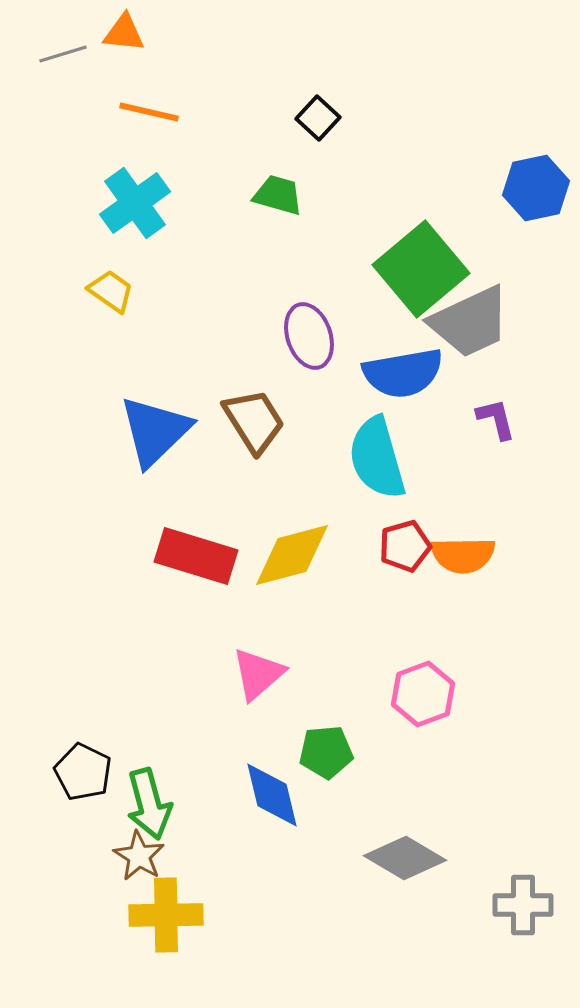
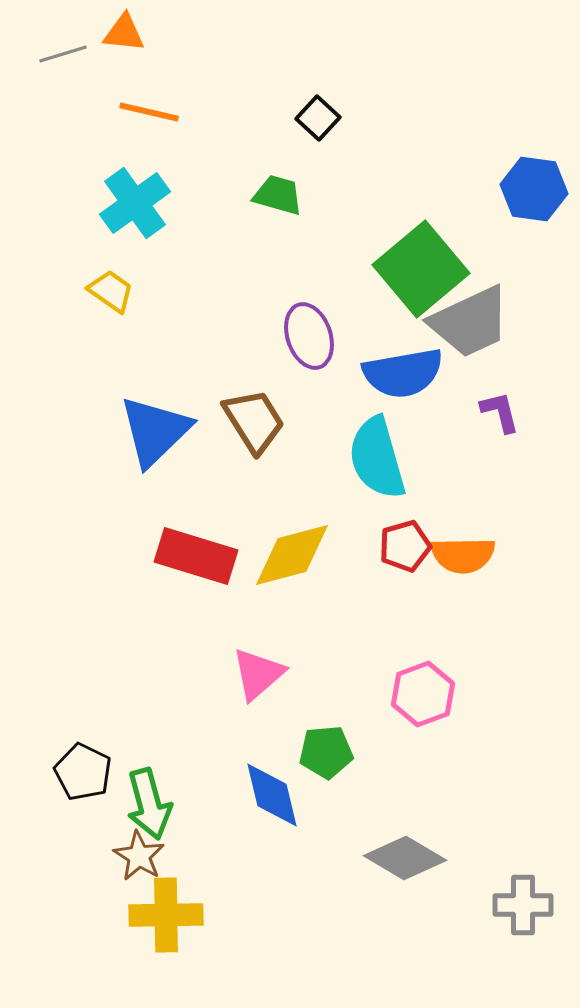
blue hexagon: moved 2 px left, 1 px down; rotated 20 degrees clockwise
purple L-shape: moved 4 px right, 7 px up
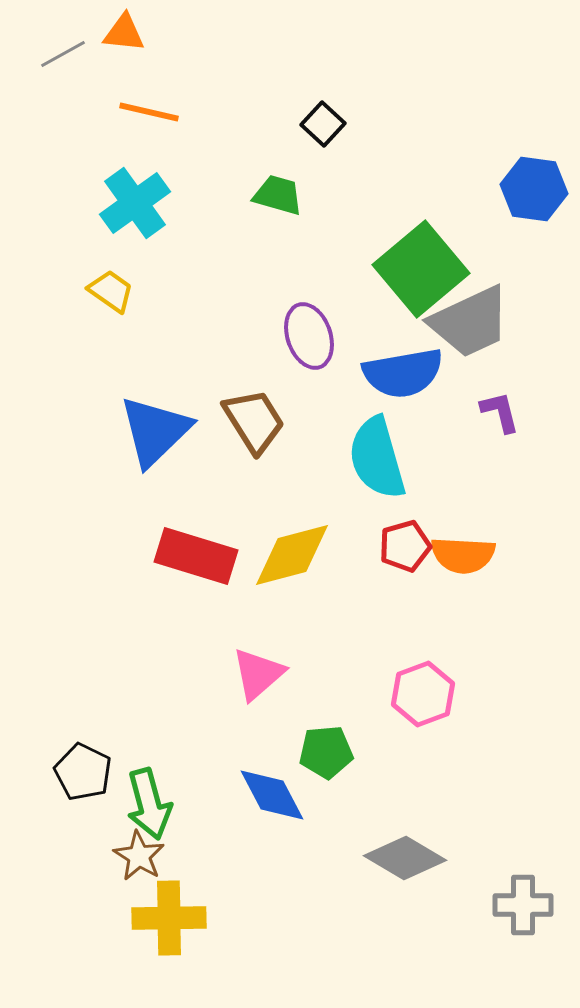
gray line: rotated 12 degrees counterclockwise
black square: moved 5 px right, 6 px down
orange semicircle: rotated 4 degrees clockwise
blue diamond: rotated 14 degrees counterclockwise
yellow cross: moved 3 px right, 3 px down
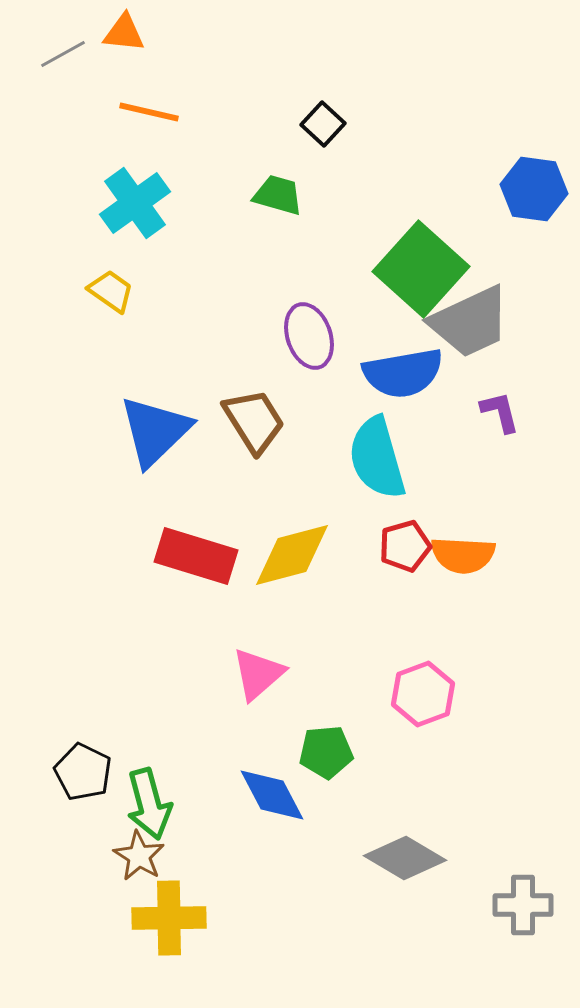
green square: rotated 8 degrees counterclockwise
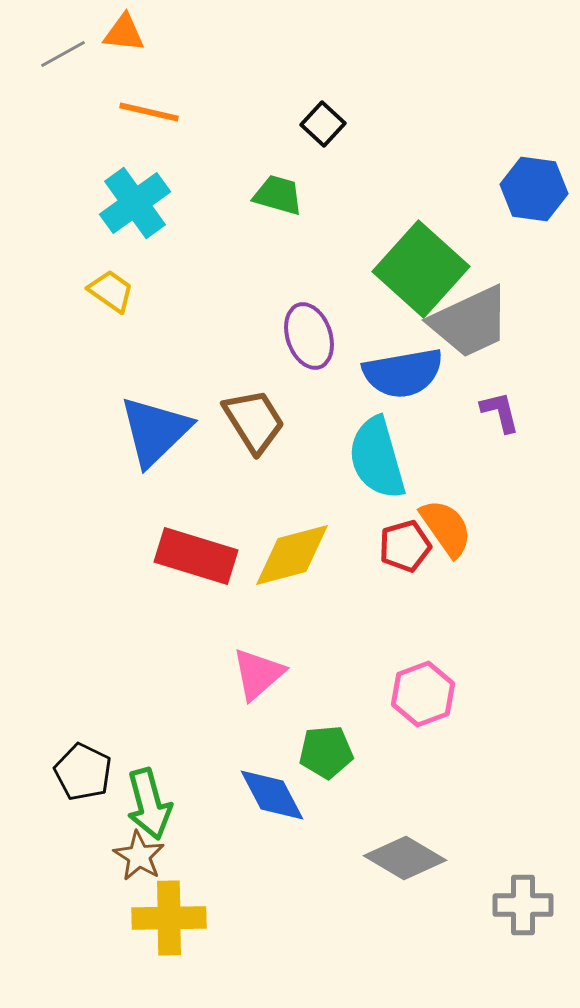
orange semicircle: moved 17 px left, 27 px up; rotated 128 degrees counterclockwise
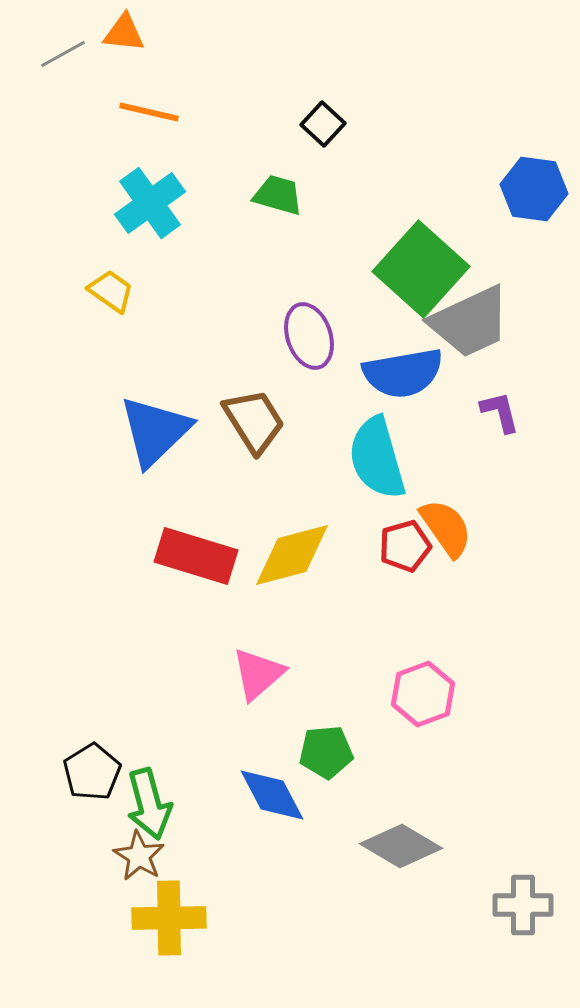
cyan cross: moved 15 px right
black pentagon: moved 9 px right; rotated 14 degrees clockwise
gray diamond: moved 4 px left, 12 px up
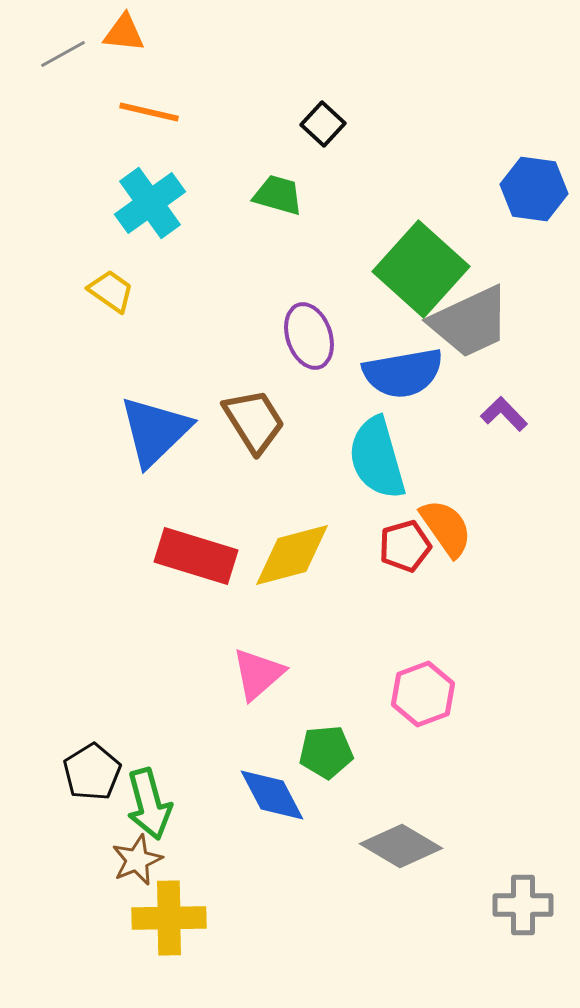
purple L-shape: moved 4 px right, 2 px down; rotated 30 degrees counterclockwise
brown star: moved 2 px left, 4 px down; rotated 18 degrees clockwise
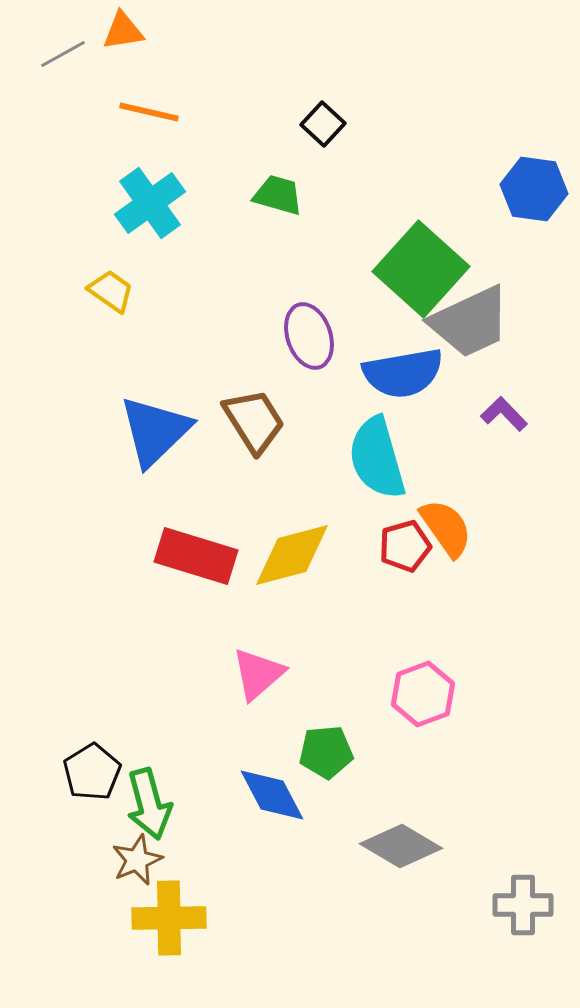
orange triangle: moved 1 px left, 2 px up; rotated 15 degrees counterclockwise
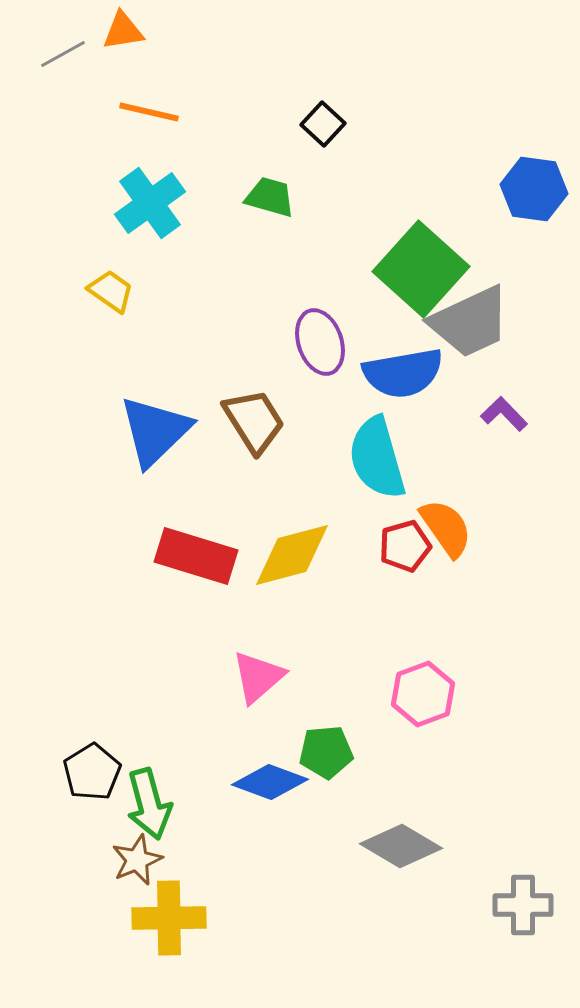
green trapezoid: moved 8 px left, 2 px down
purple ellipse: moved 11 px right, 6 px down
pink triangle: moved 3 px down
blue diamond: moved 2 px left, 13 px up; rotated 42 degrees counterclockwise
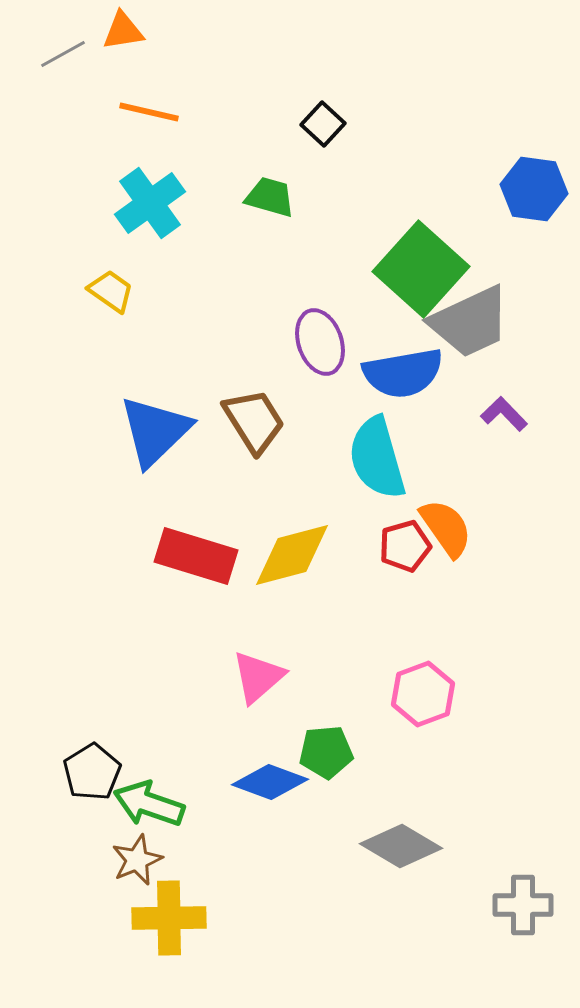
green arrow: rotated 124 degrees clockwise
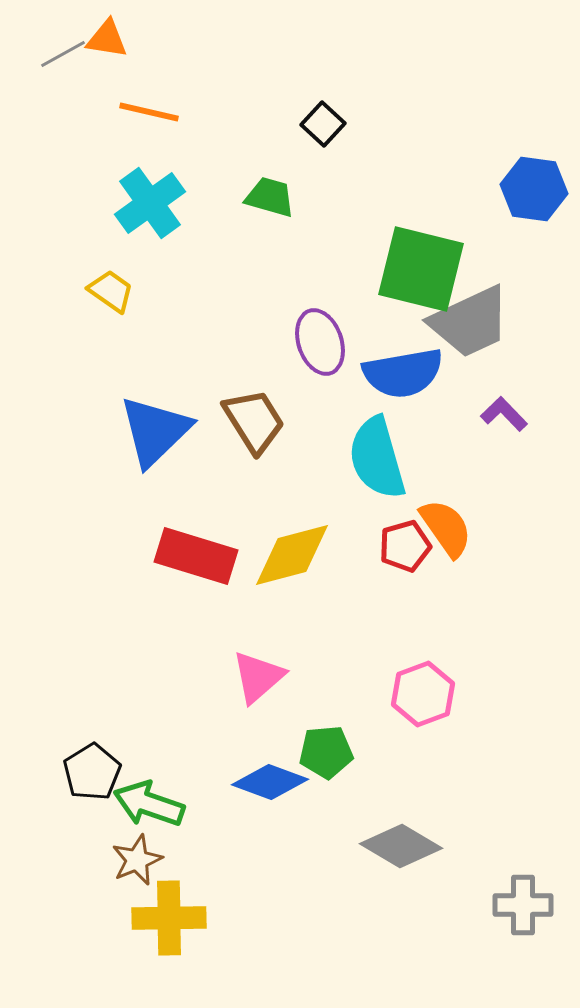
orange triangle: moved 16 px left, 8 px down; rotated 18 degrees clockwise
green square: rotated 28 degrees counterclockwise
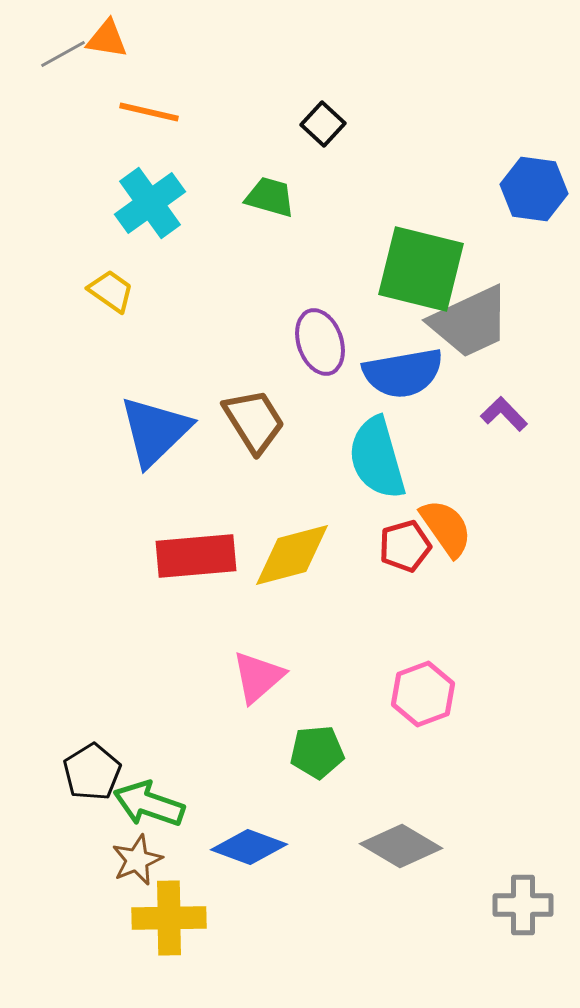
red rectangle: rotated 22 degrees counterclockwise
green pentagon: moved 9 px left
blue diamond: moved 21 px left, 65 px down
